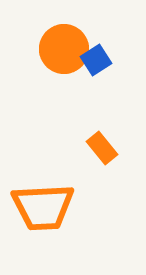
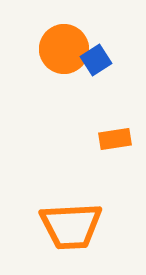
orange rectangle: moved 13 px right, 9 px up; rotated 60 degrees counterclockwise
orange trapezoid: moved 28 px right, 19 px down
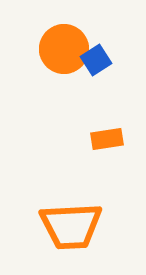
orange rectangle: moved 8 px left
